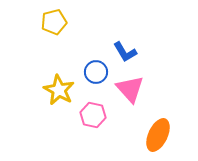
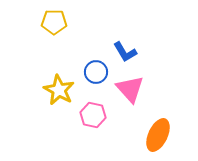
yellow pentagon: rotated 15 degrees clockwise
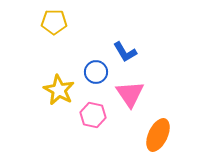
pink triangle: moved 5 px down; rotated 8 degrees clockwise
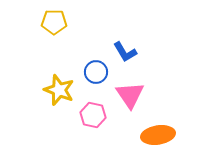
yellow star: rotated 8 degrees counterclockwise
pink triangle: moved 1 px down
orange ellipse: rotated 56 degrees clockwise
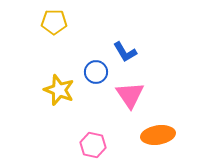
pink hexagon: moved 30 px down
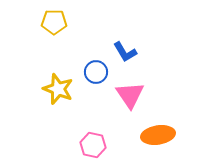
yellow star: moved 1 px left, 1 px up
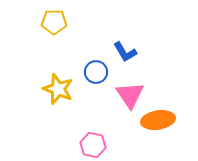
orange ellipse: moved 15 px up
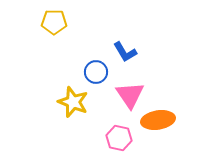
yellow star: moved 15 px right, 13 px down
pink hexagon: moved 26 px right, 7 px up
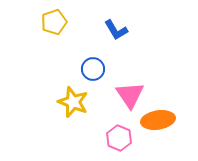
yellow pentagon: rotated 20 degrees counterclockwise
blue L-shape: moved 9 px left, 22 px up
blue circle: moved 3 px left, 3 px up
pink hexagon: rotated 10 degrees clockwise
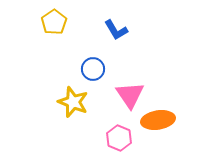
yellow pentagon: rotated 15 degrees counterclockwise
